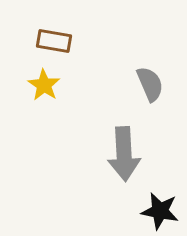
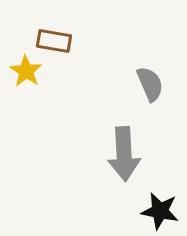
yellow star: moved 18 px left, 14 px up
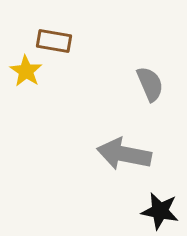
gray arrow: rotated 104 degrees clockwise
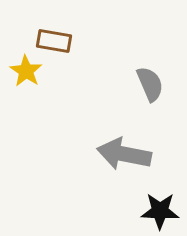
black star: rotated 9 degrees counterclockwise
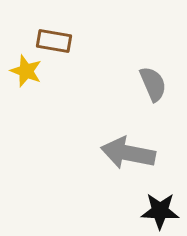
yellow star: rotated 12 degrees counterclockwise
gray semicircle: moved 3 px right
gray arrow: moved 4 px right, 1 px up
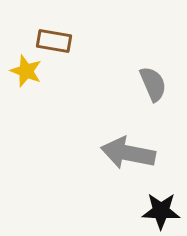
black star: moved 1 px right
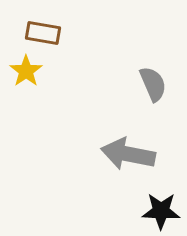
brown rectangle: moved 11 px left, 8 px up
yellow star: rotated 16 degrees clockwise
gray arrow: moved 1 px down
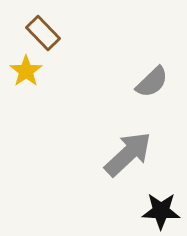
brown rectangle: rotated 36 degrees clockwise
gray semicircle: moved 1 px left, 2 px up; rotated 69 degrees clockwise
gray arrow: rotated 126 degrees clockwise
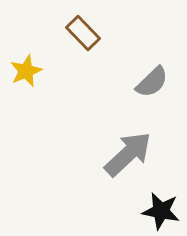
brown rectangle: moved 40 px right
yellow star: rotated 12 degrees clockwise
black star: rotated 9 degrees clockwise
